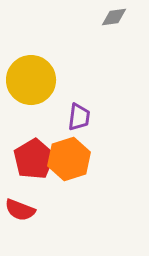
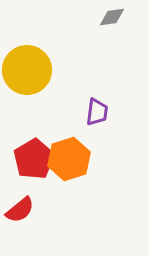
gray diamond: moved 2 px left
yellow circle: moved 4 px left, 10 px up
purple trapezoid: moved 18 px right, 5 px up
red semicircle: rotated 60 degrees counterclockwise
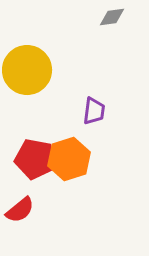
purple trapezoid: moved 3 px left, 1 px up
red pentagon: moved 1 px right; rotated 30 degrees counterclockwise
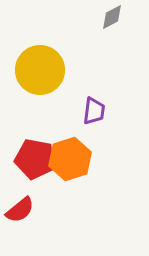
gray diamond: rotated 20 degrees counterclockwise
yellow circle: moved 13 px right
orange hexagon: moved 1 px right
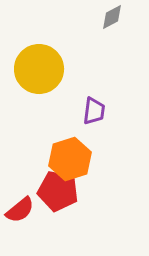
yellow circle: moved 1 px left, 1 px up
red pentagon: moved 23 px right, 32 px down
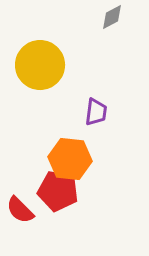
yellow circle: moved 1 px right, 4 px up
purple trapezoid: moved 2 px right, 1 px down
orange hexagon: rotated 24 degrees clockwise
red semicircle: rotated 84 degrees clockwise
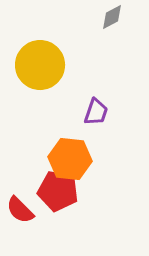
purple trapezoid: rotated 12 degrees clockwise
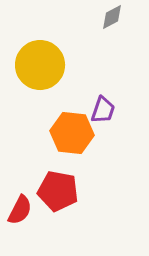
purple trapezoid: moved 7 px right, 2 px up
orange hexagon: moved 2 px right, 26 px up
red semicircle: rotated 108 degrees counterclockwise
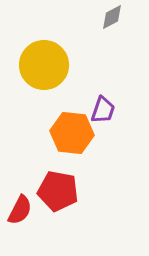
yellow circle: moved 4 px right
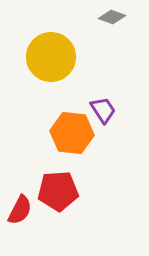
gray diamond: rotated 48 degrees clockwise
yellow circle: moved 7 px right, 8 px up
purple trapezoid: rotated 52 degrees counterclockwise
red pentagon: rotated 15 degrees counterclockwise
